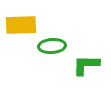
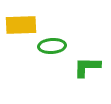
green L-shape: moved 1 px right, 2 px down
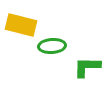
yellow rectangle: rotated 16 degrees clockwise
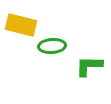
green L-shape: moved 2 px right, 1 px up
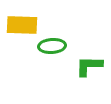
yellow rectangle: moved 1 px right; rotated 12 degrees counterclockwise
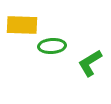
green L-shape: moved 1 px right, 3 px up; rotated 32 degrees counterclockwise
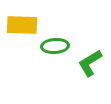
green ellipse: moved 3 px right
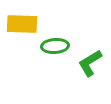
yellow rectangle: moved 1 px up
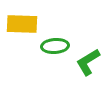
green L-shape: moved 2 px left, 1 px up
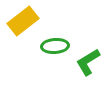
yellow rectangle: moved 1 px right, 3 px up; rotated 40 degrees counterclockwise
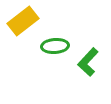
green L-shape: rotated 16 degrees counterclockwise
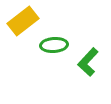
green ellipse: moved 1 px left, 1 px up
